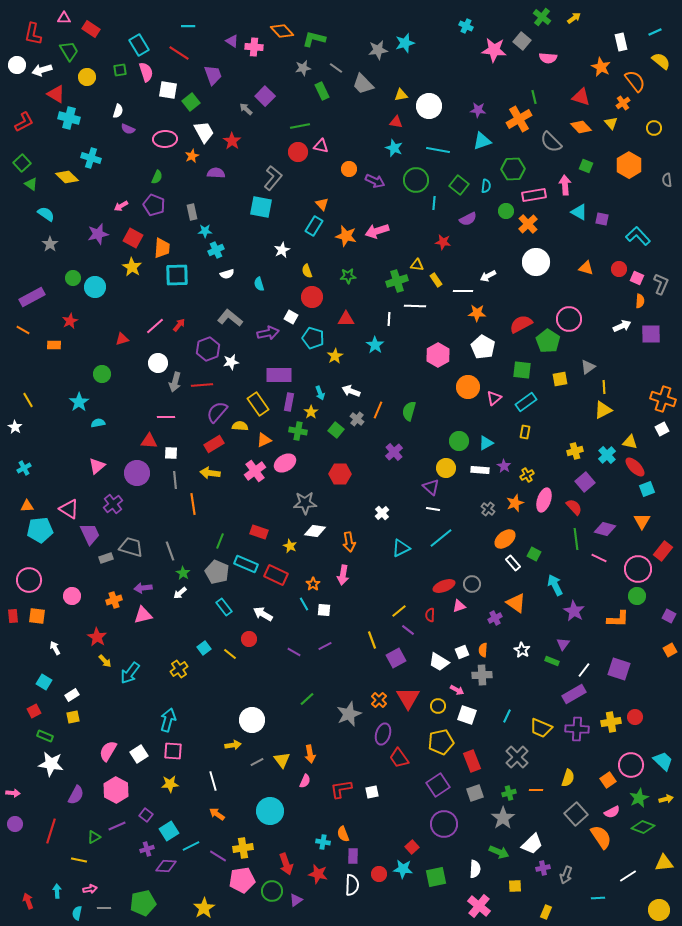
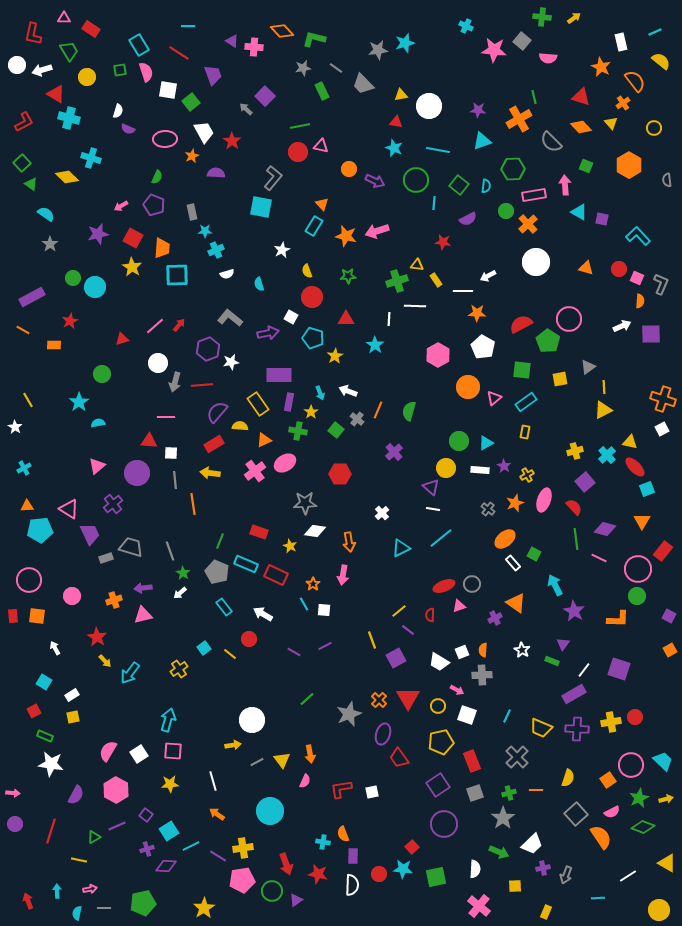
green cross at (542, 17): rotated 30 degrees counterclockwise
white arrow at (351, 391): moved 3 px left
yellow triangle at (664, 863): moved 3 px right; rotated 36 degrees clockwise
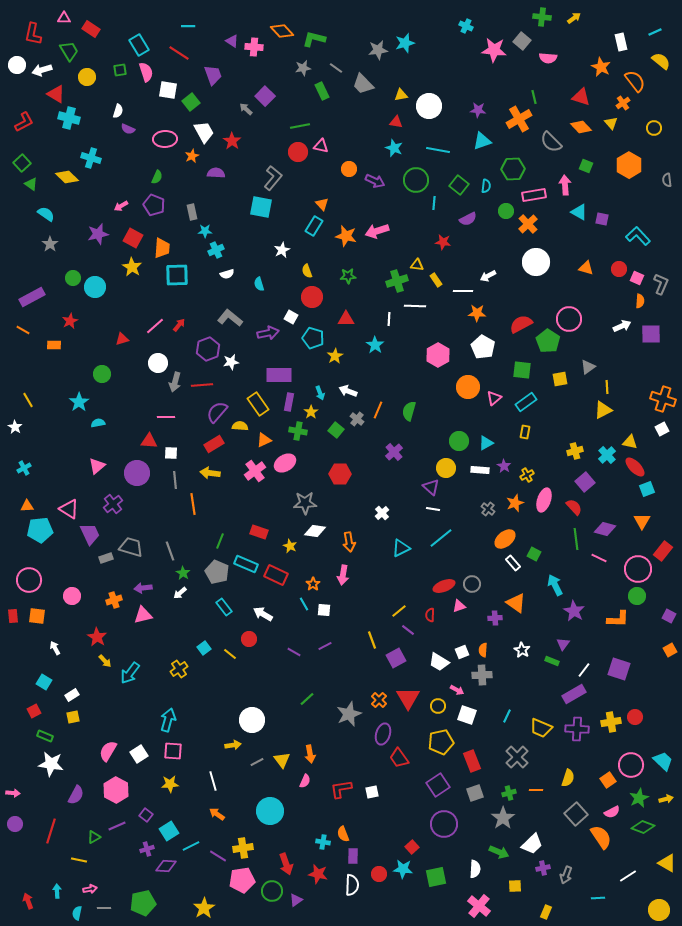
yellow line at (604, 387): moved 3 px right
purple cross at (495, 618): rotated 24 degrees clockwise
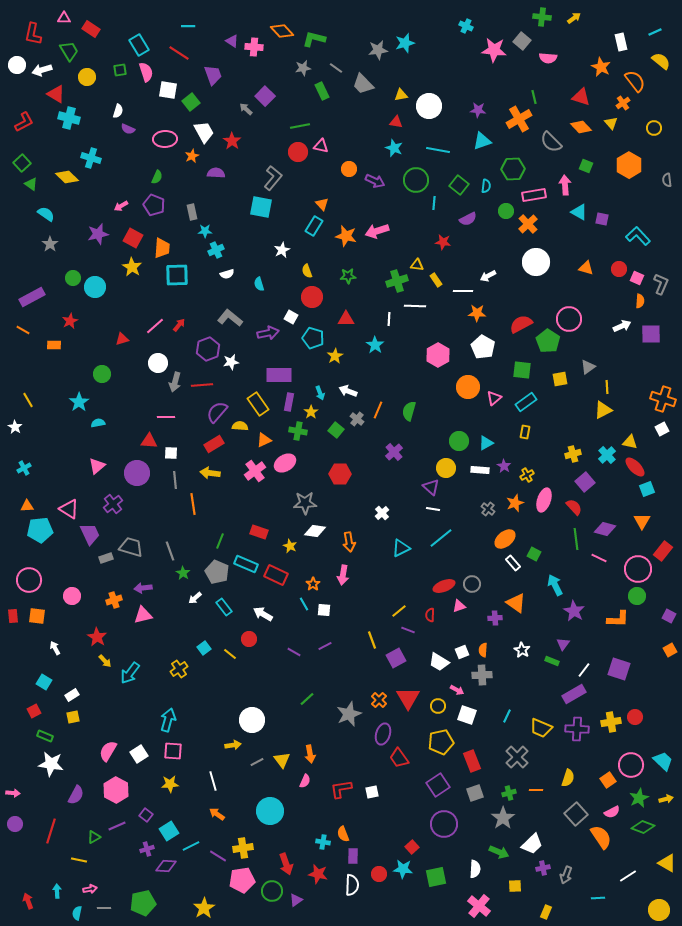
yellow cross at (575, 451): moved 2 px left, 3 px down
white arrow at (180, 593): moved 15 px right, 5 px down
purple line at (408, 630): rotated 16 degrees counterclockwise
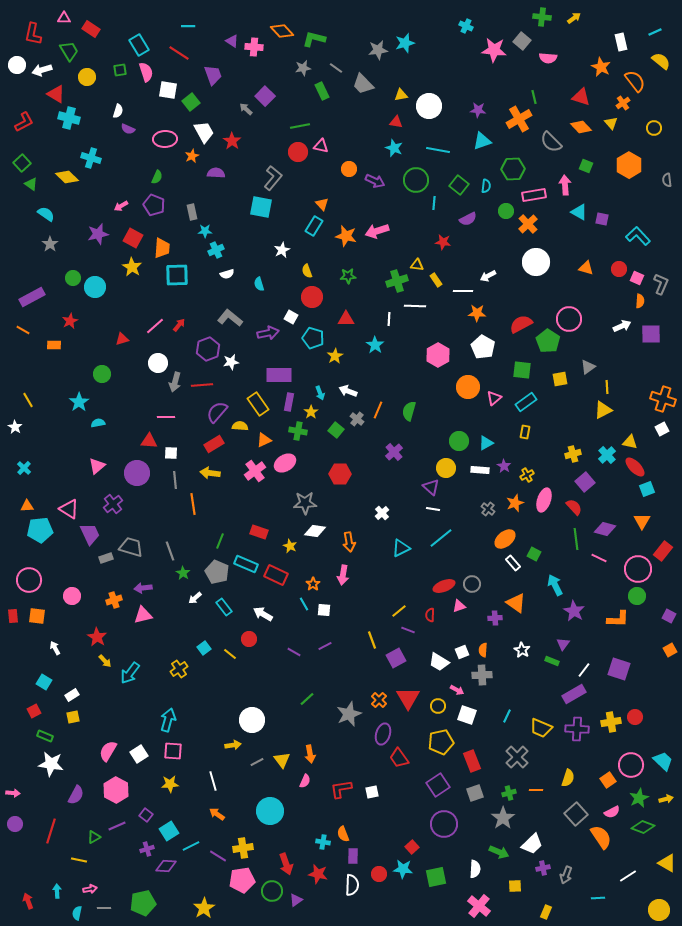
cyan cross at (24, 468): rotated 16 degrees counterclockwise
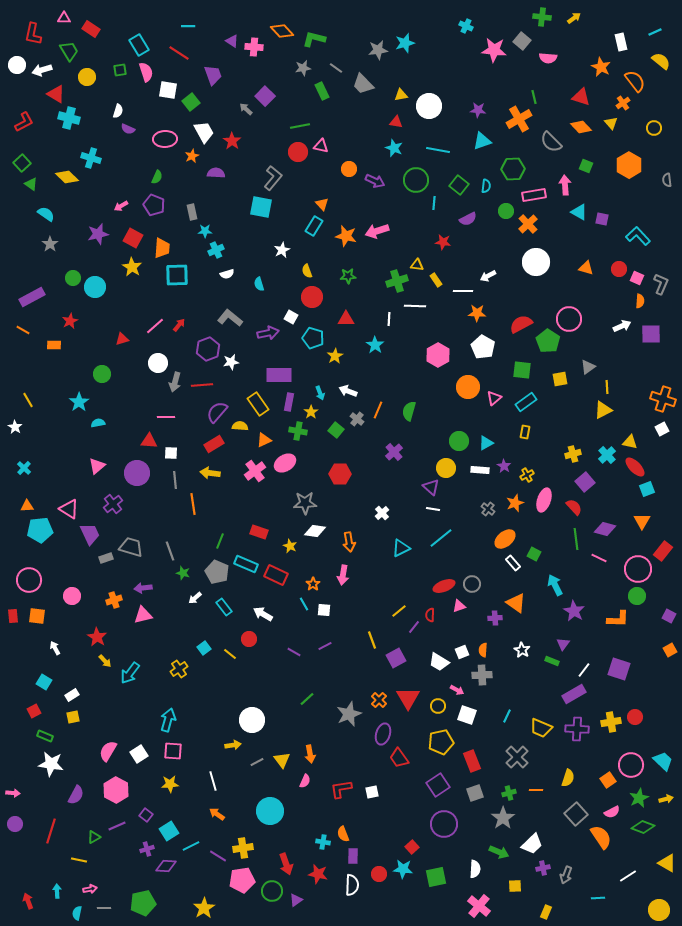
green star at (183, 573): rotated 16 degrees counterclockwise
purple line at (408, 630): moved 6 px right, 3 px up; rotated 72 degrees counterclockwise
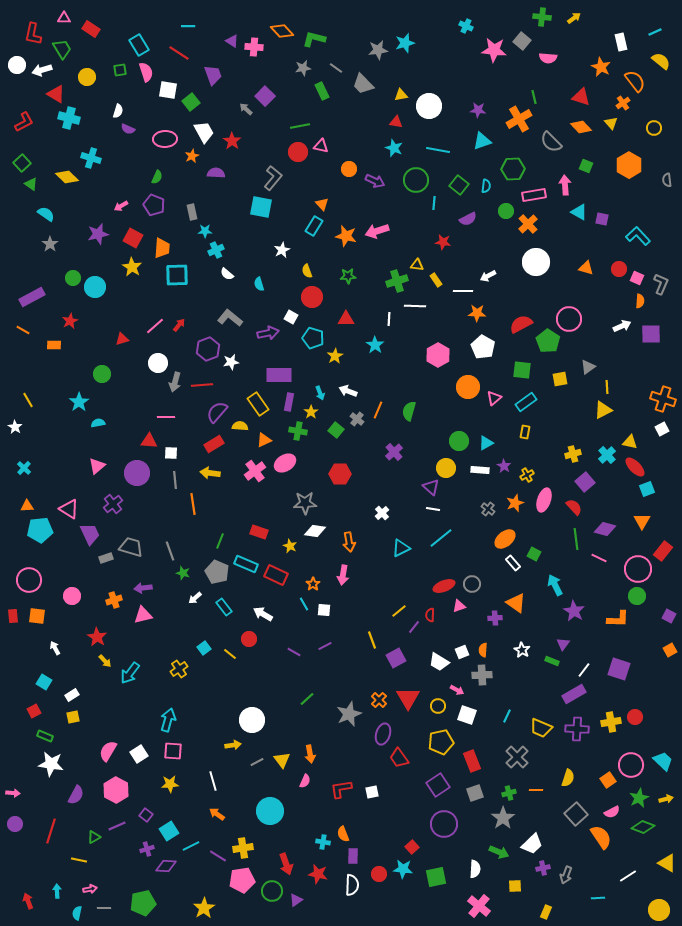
green trapezoid at (69, 51): moved 7 px left, 2 px up
white semicircle at (227, 274): rotated 56 degrees clockwise
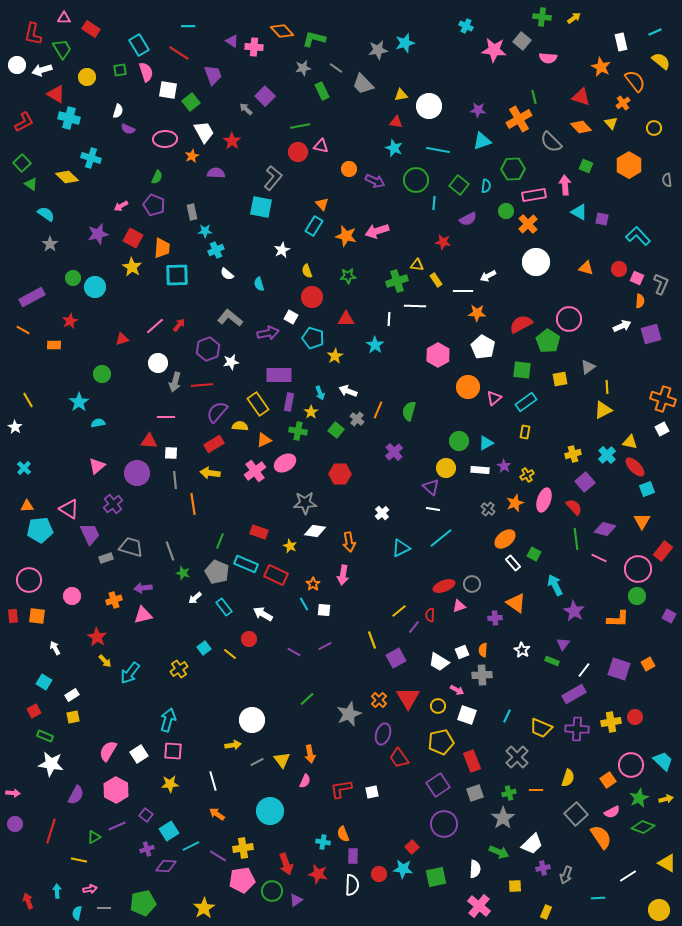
purple square at (651, 334): rotated 15 degrees counterclockwise
orange square at (670, 650): moved 22 px left, 14 px down
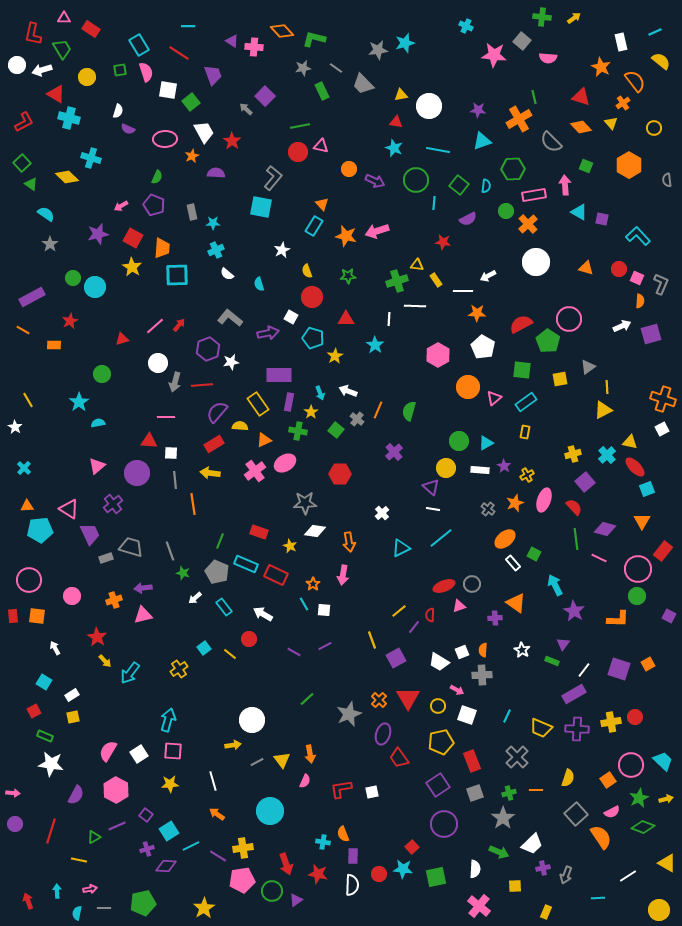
pink star at (494, 50): moved 5 px down
cyan star at (205, 231): moved 8 px right, 8 px up
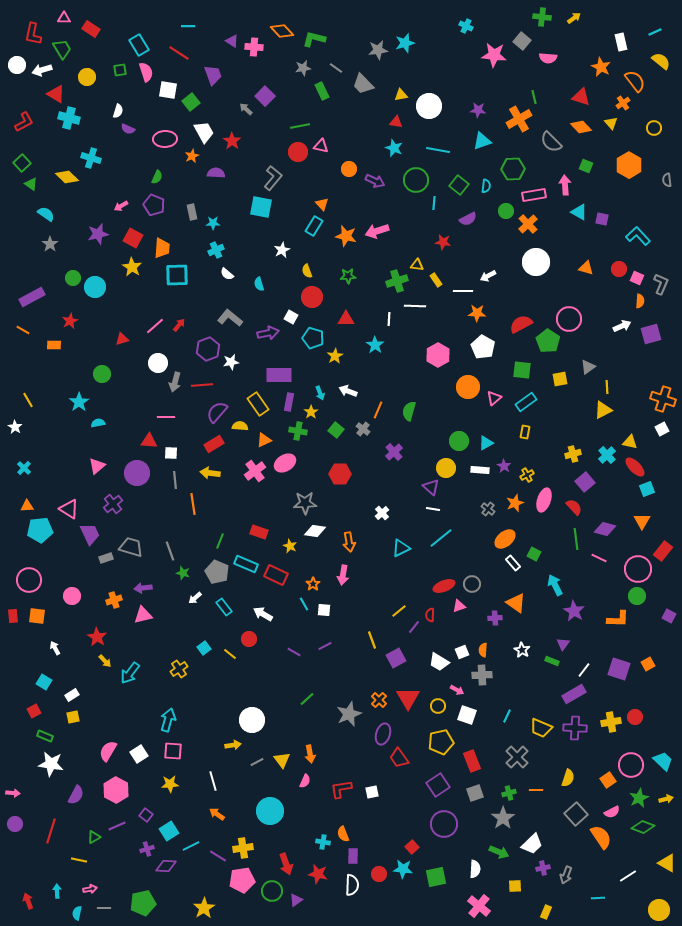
gray cross at (357, 419): moved 6 px right, 10 px down
purple cross at (577, 729): moved 2 px left, 1 px up
